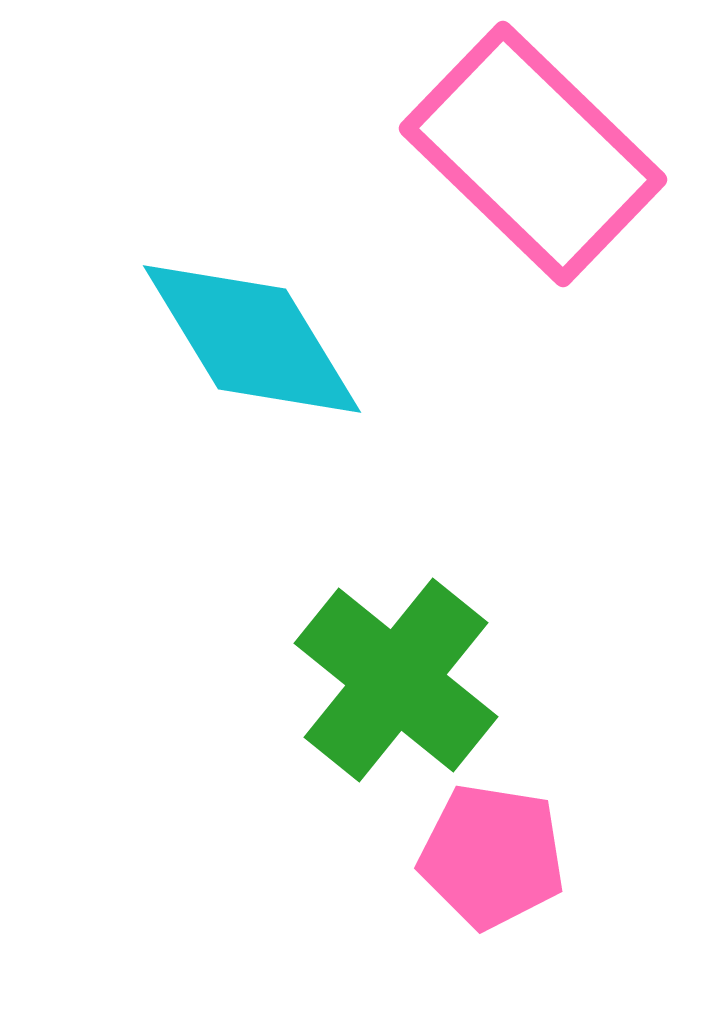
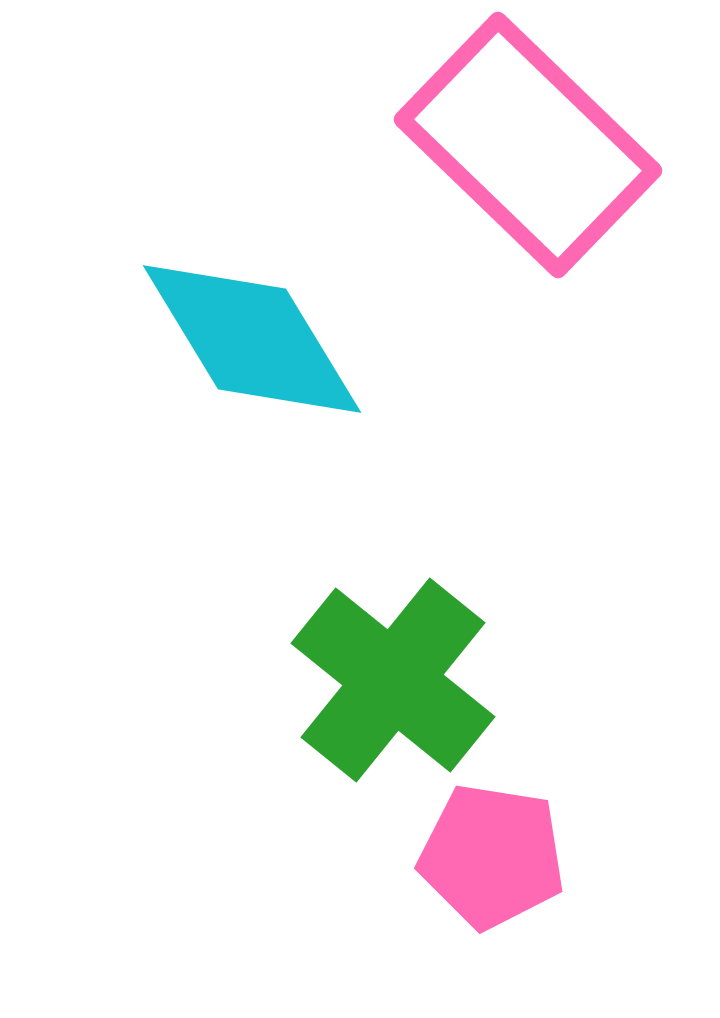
pink rectangle: moved 5 px left, 9 px up
green cross: moved 3 px left
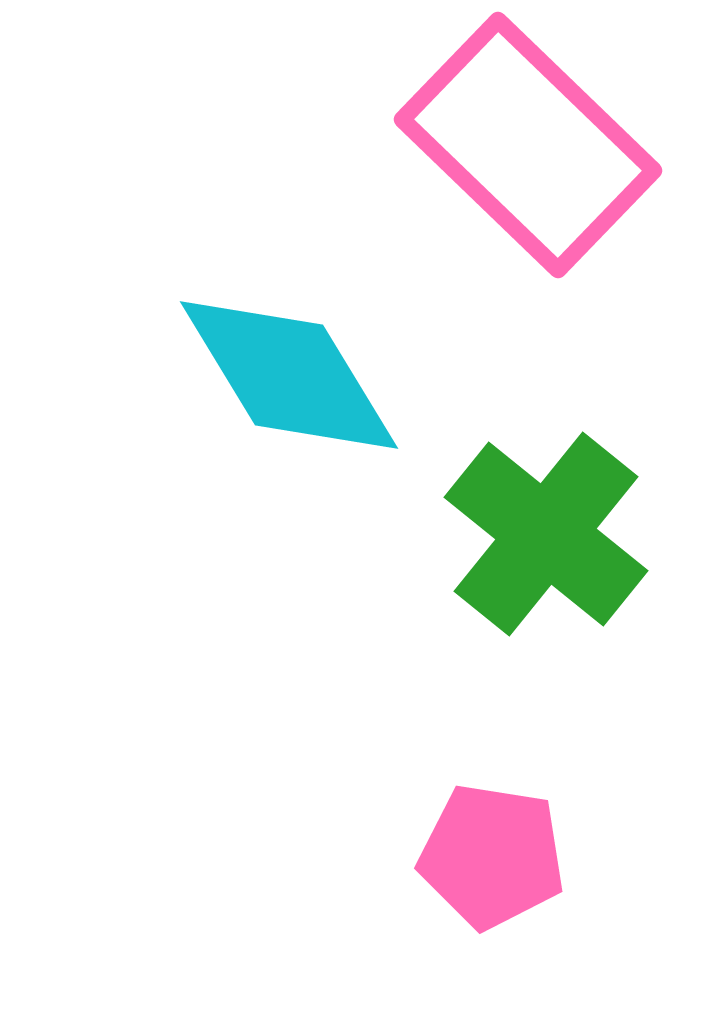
cyan diamond: moved 37 px right, 36 px down
green cross: moved 153 px right, 146 px up
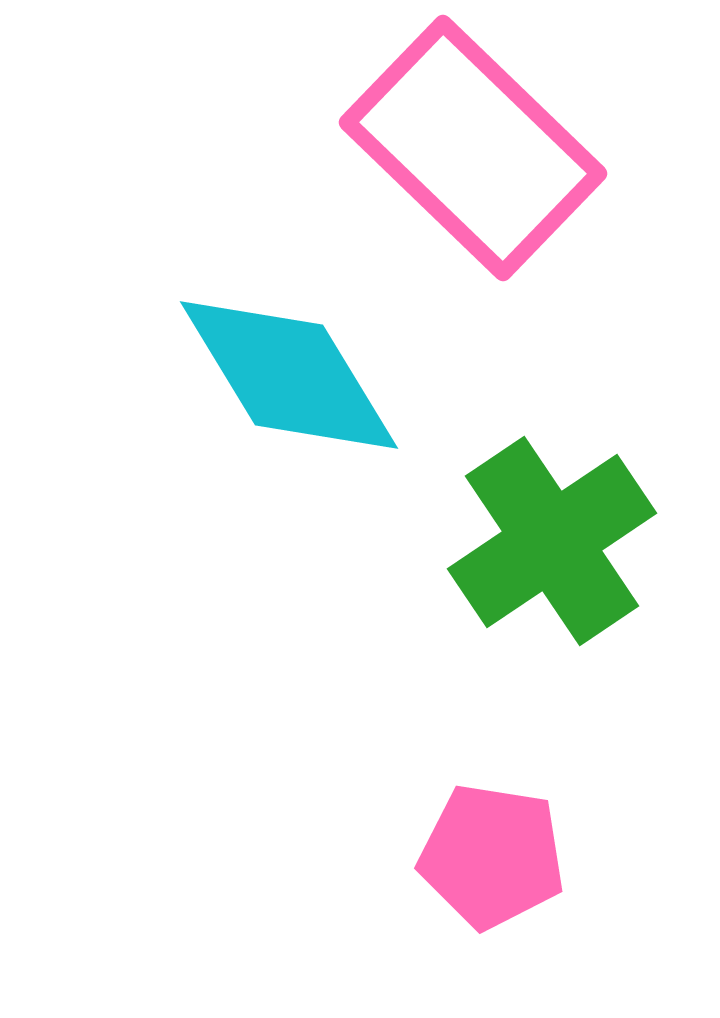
pink rectangle: moved 55 px left, 3 px down
green cross: moved 6 px right, 7 px down; rotated 17 degrees clockwise
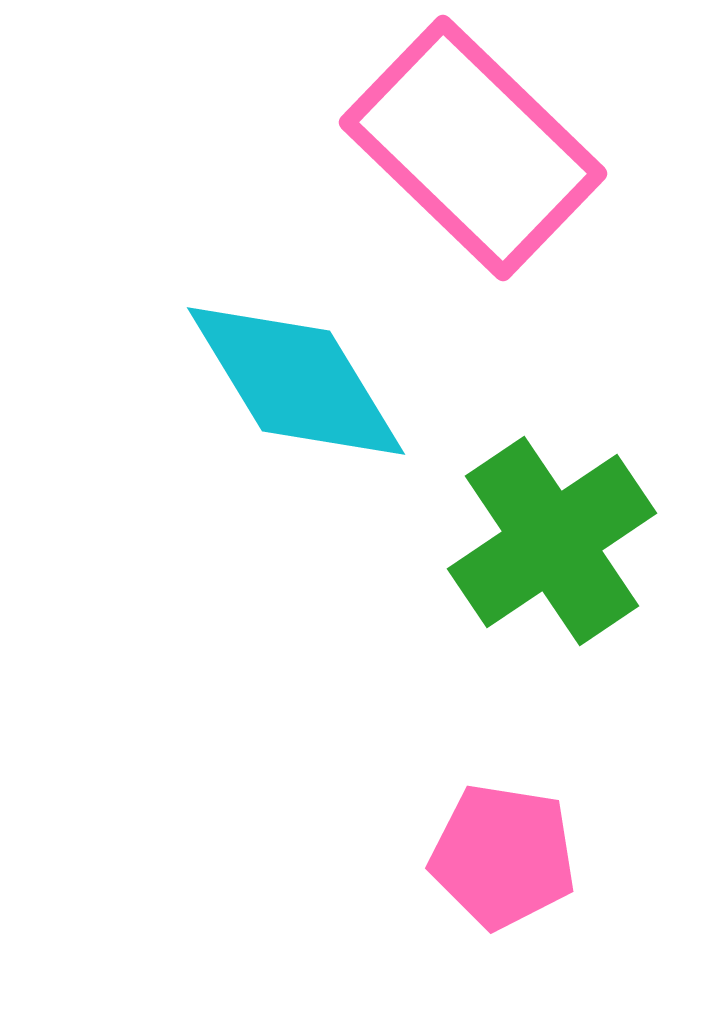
cyan diamond: moved 7 px right, 6 px down
pink pentagon: moved 11 px right
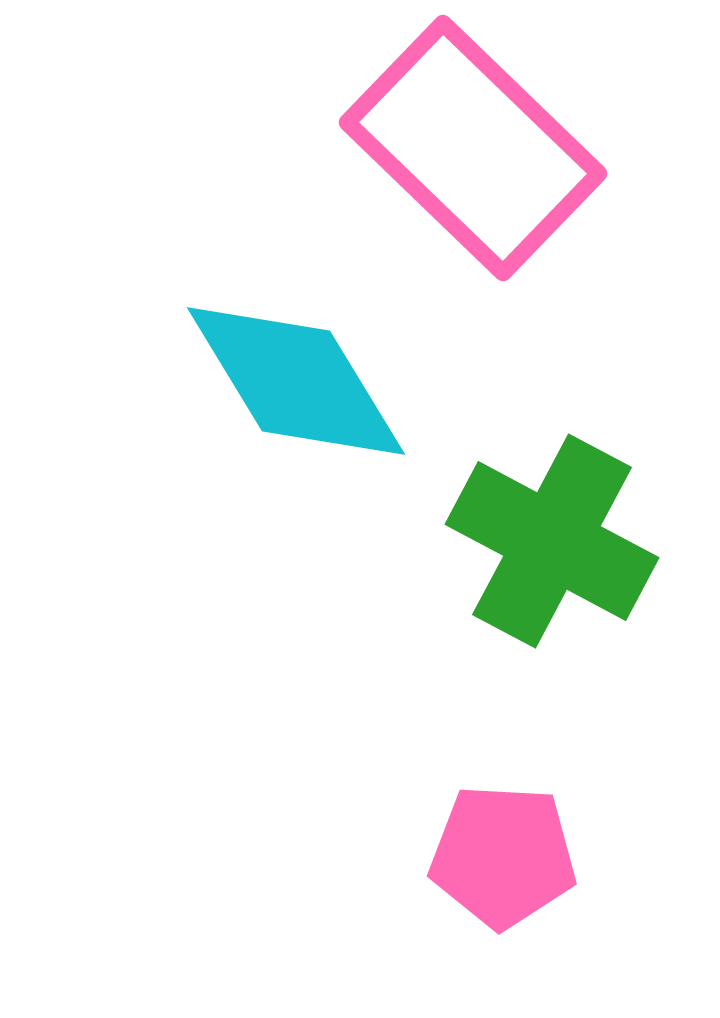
green cross: rotated 28 degrees counterclockwise
pink pentagon: rotated 6 degrees counterclockwise
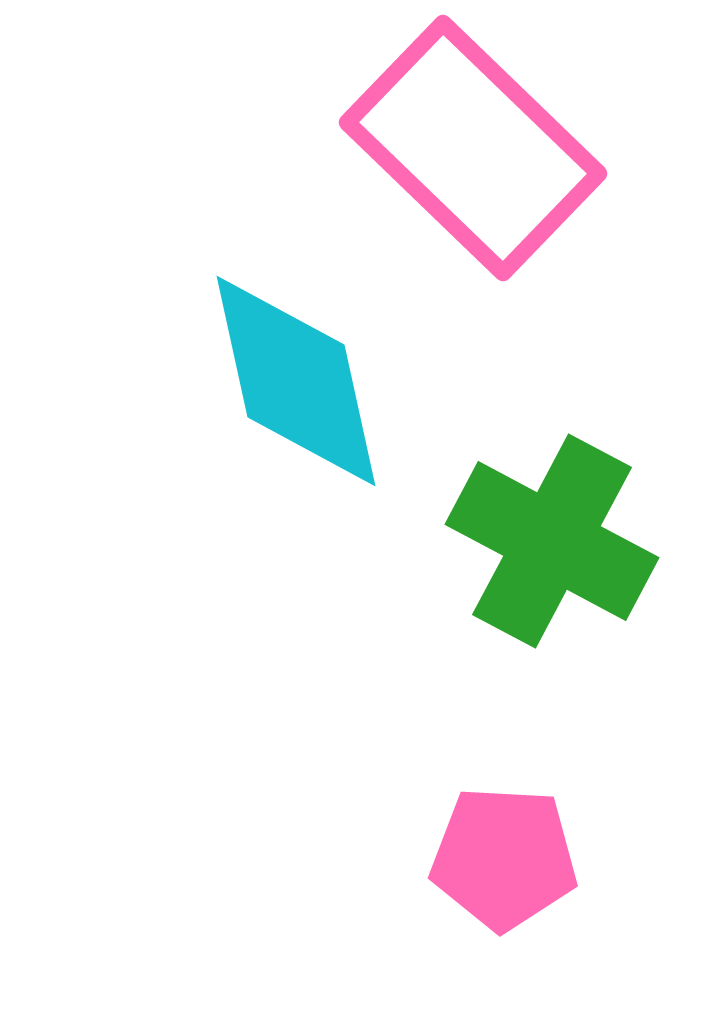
cyan diamond: rotated 19 degrees clockwise
pink pentagon: moved 1 px right, 2 px down
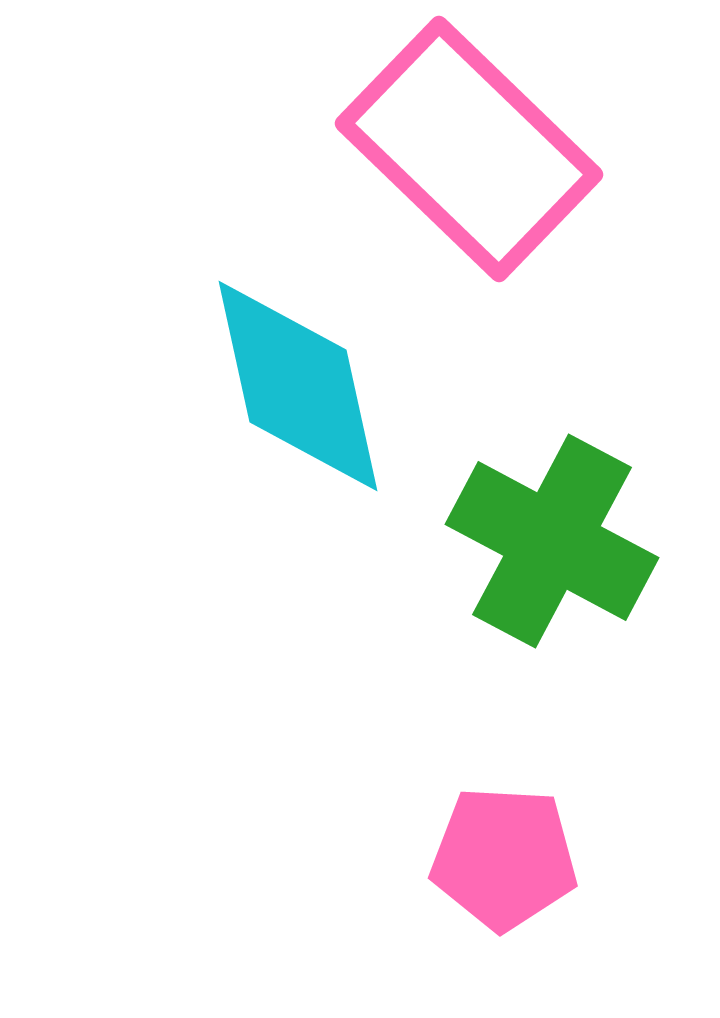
pink rectangle: moved 4 px left, 1 px down
cyan diamond: moved 2 px right, 5 px down
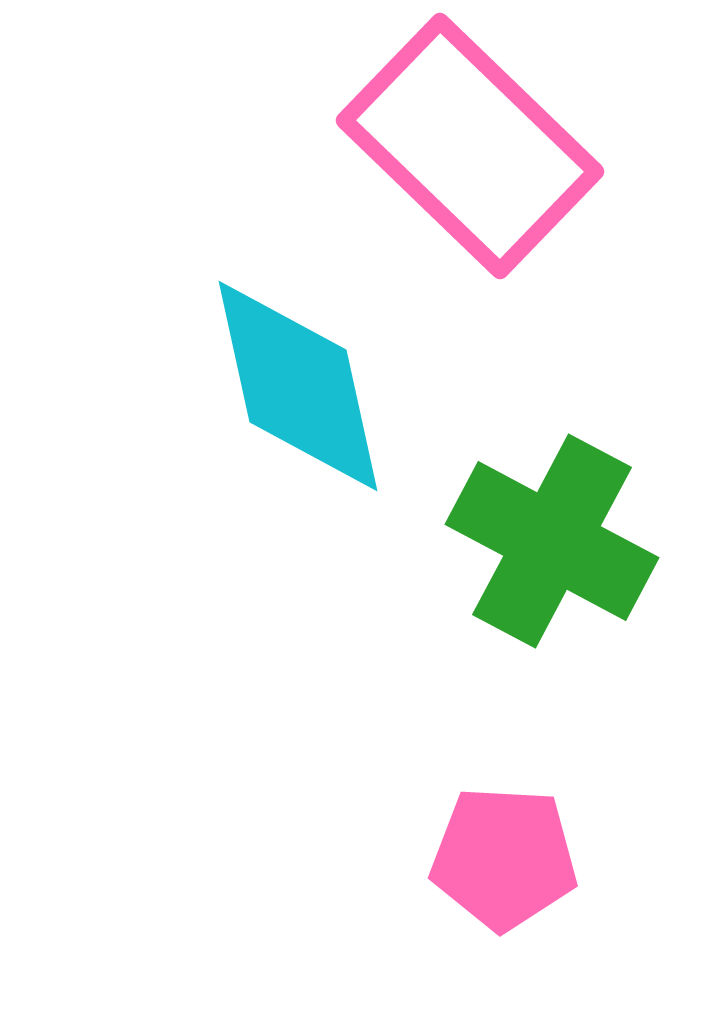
pink rectangle: moved 1 px right, 3 px up
